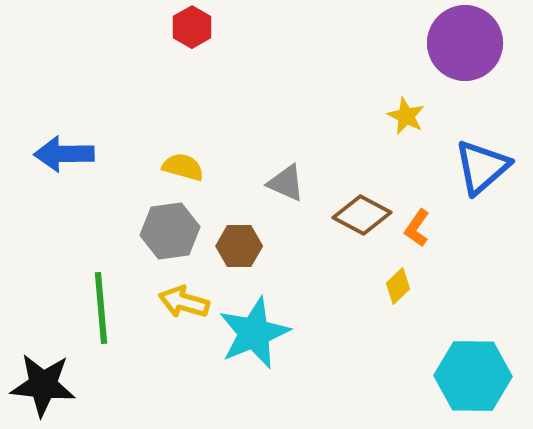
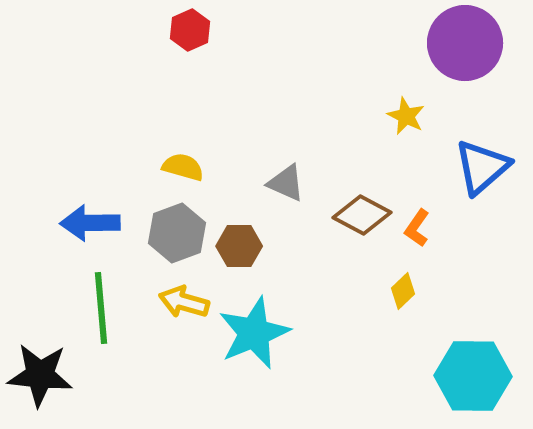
red hexagon: moved 2 px left, 3 px down; rotated 6 degrees clockwise
blue arrow: moved 26 px right, 69 px down
gray hexagon: moved 7 px right, 2 px down; rotated 12 degrees counterclockwise
yellow diamond: moved 5 px right, 5 px down
black star: moved 3 px left, 10 px up
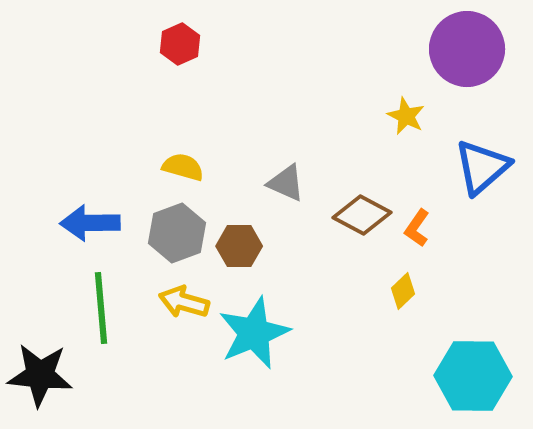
red hexagon: moved 10 px left, 14 px down
purple circle: moved 2 px right, 6 px down
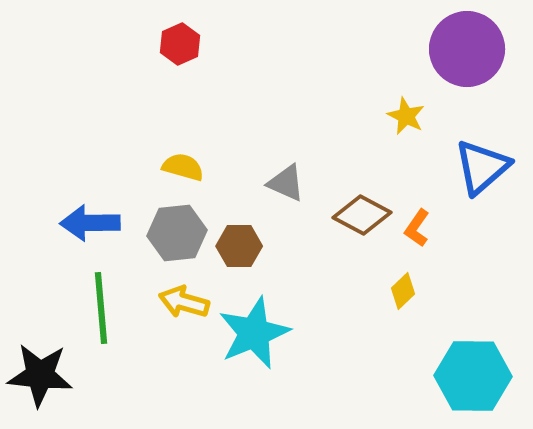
gray hexagon: rotated 14 degrees clockwise
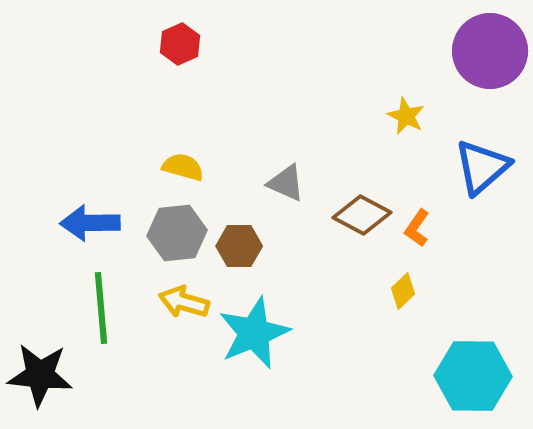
purple circle: moved 23 px right, 2 px down
